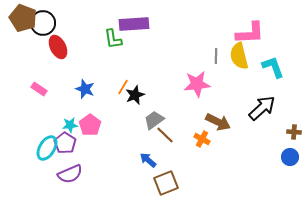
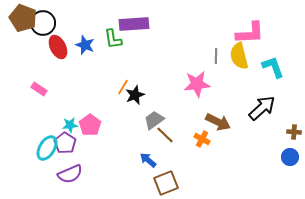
blue star: moved 44 px up
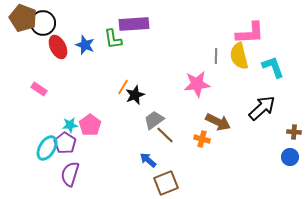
orange cross: rotated 14 degrees counterclockwise
purple semicircle: rotated 130 degrees clockwise
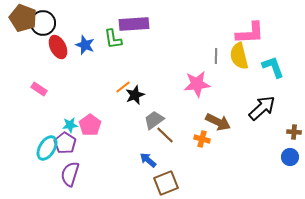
orange line: rotated 21 degrees clockwise
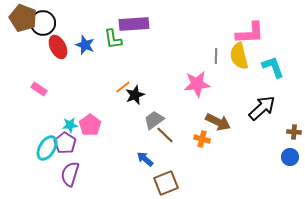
blue arrow: moved 3 px left, 1 px up
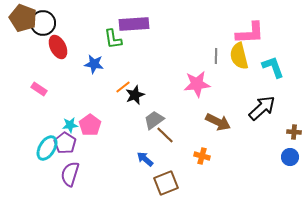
blue star: moved 9 px right, 19 px down; rotated 12 degrees counterclockwise
orange cross: moved 17 px down
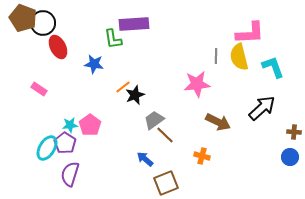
yellow semicircle: moved 1 px down
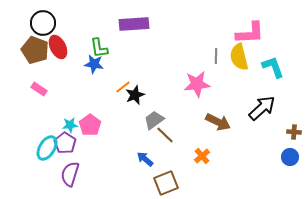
brown pentagon: moved 12 px right, 32 px down
green L-shape: moved 14 px left, 9 px down
orange cross: rotated 35 degrees clockwise
